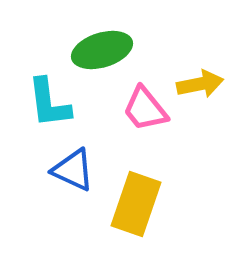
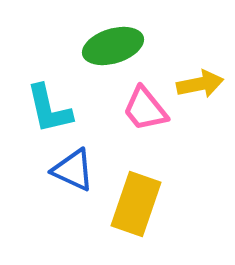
green ellipse: moved 11 px right, 4 px up
cyan L-shape: moved 6 px down; rotated 6 degrees counterclockwise
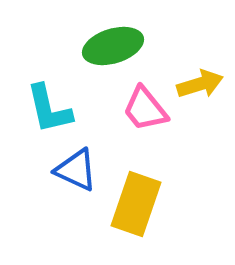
yellow arrow: rotated 6 degrees counterclockwise
blue triangle: moved 3 px right
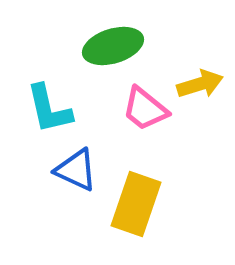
pink trapezoid: rotated 12 degrees counterclockwise
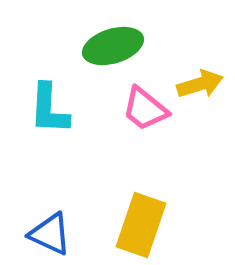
cyan L-shape: rotated 16 degrees clockwise
blue triangle: moved 26 px left, 64 px down
yellow rectangle: moved 5 px right, 21 px down
